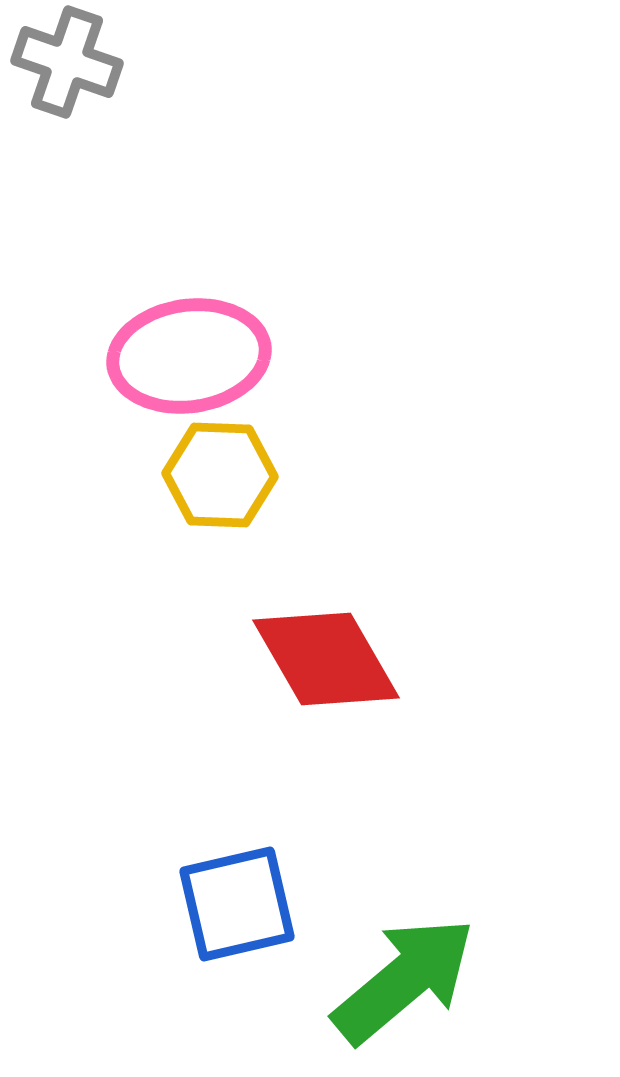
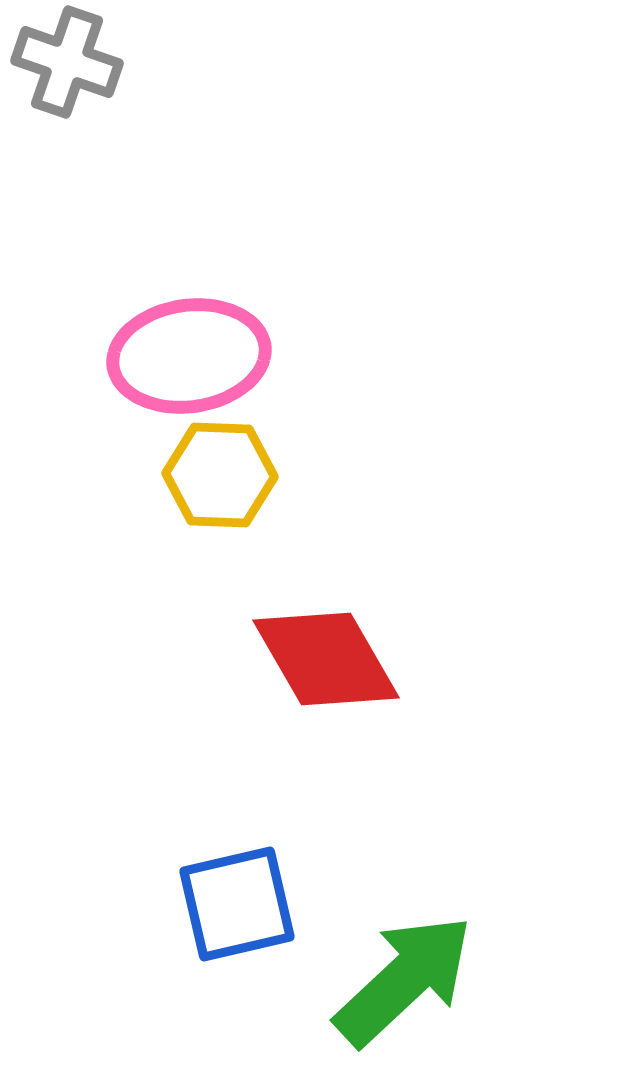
green arrow: rotated 3 degrees counterclockwise
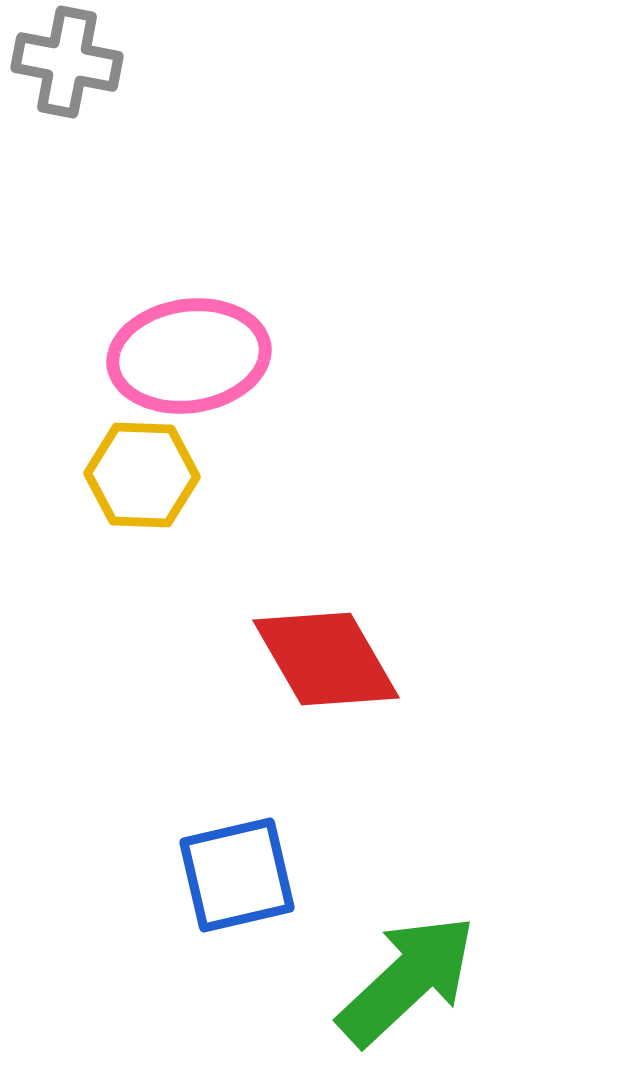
gray cross: rotated 8 degrees counterclockwise
yellow hexagon: moved 78 px left
blue square: moved 29 px up
green arrow: moved 3 px right
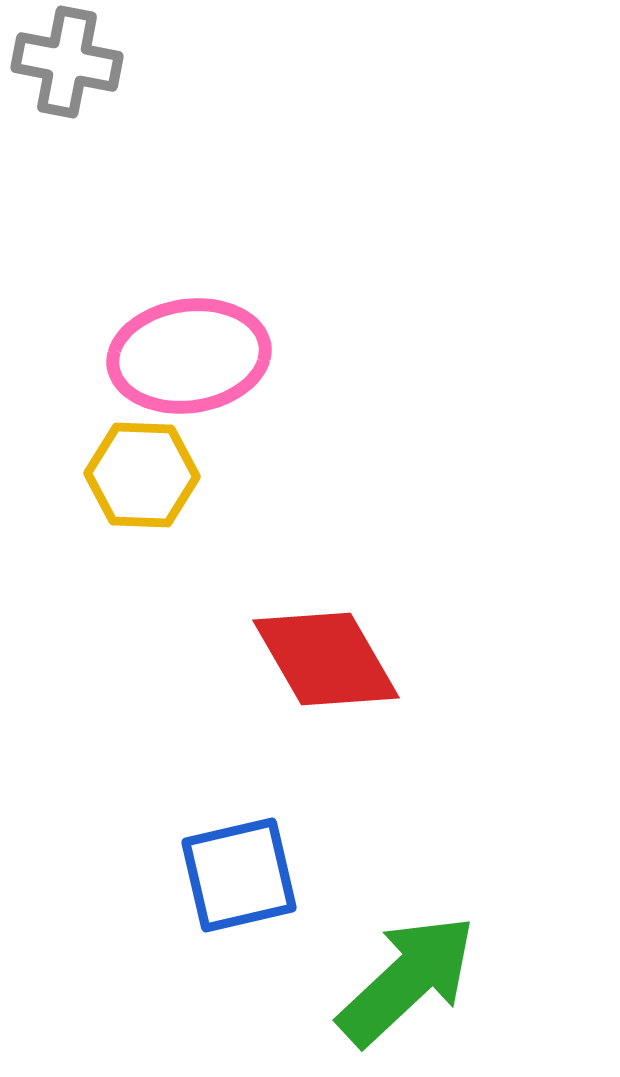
blue square: moved 2 px right
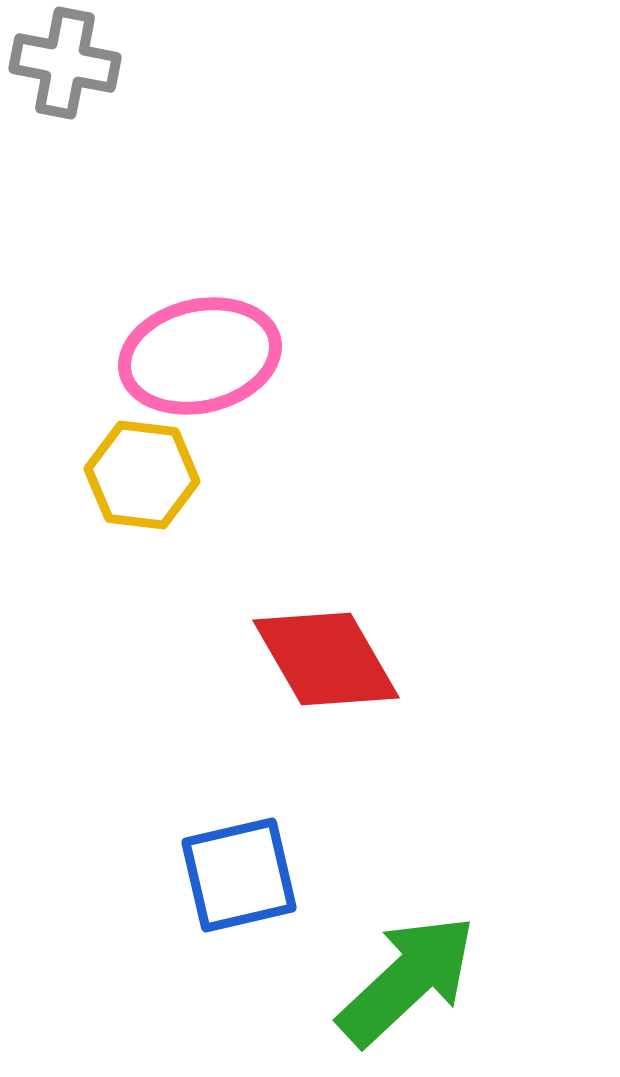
gray cross: moved 2 px left, 1 px down
pink ellipse: moved 11 px right; rotated 5 degrees counterclockwise
yellow hexagon: rotated 5 degrees clockwise
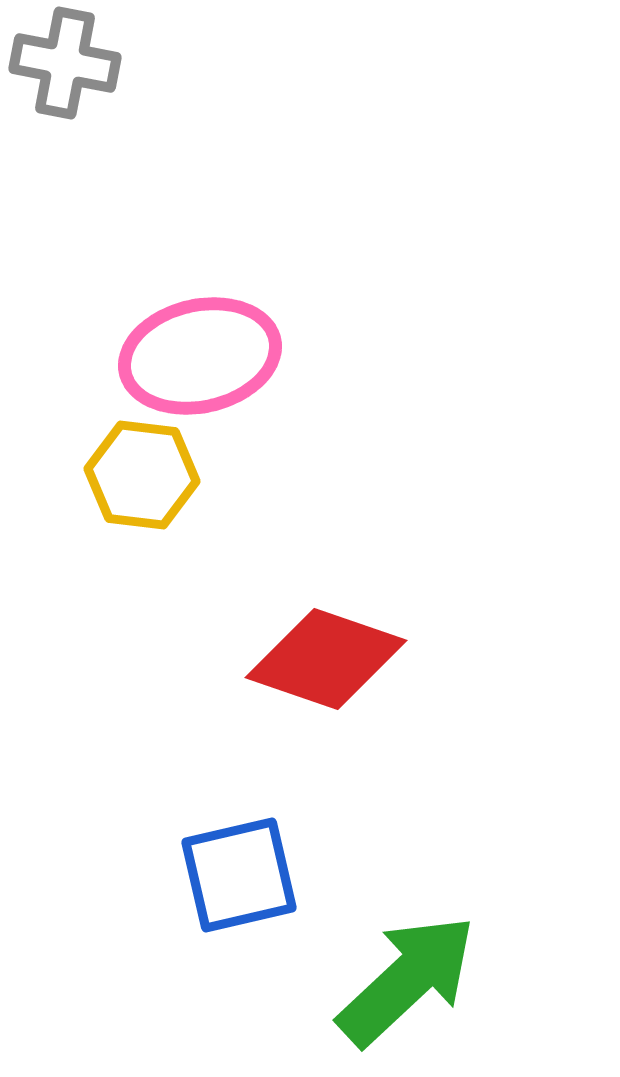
red diamond: rotated 41 degrees counterclockwise
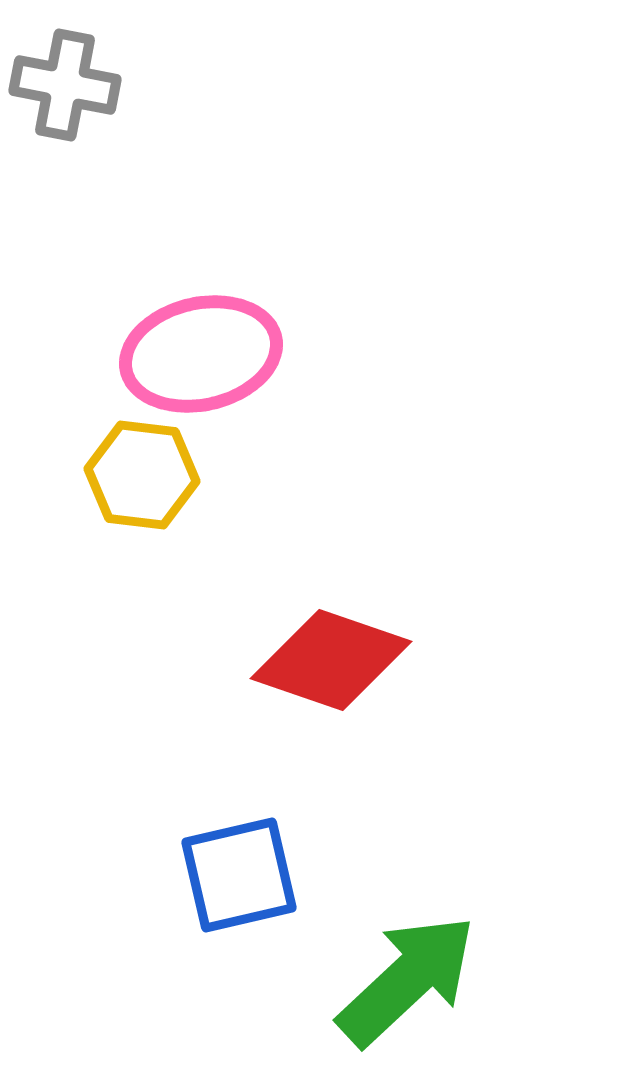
gray cross: moved 22 px down
pink ellipse: moved 1 px right, 2 px up
red diamond: moved 5 px right, 1 px down
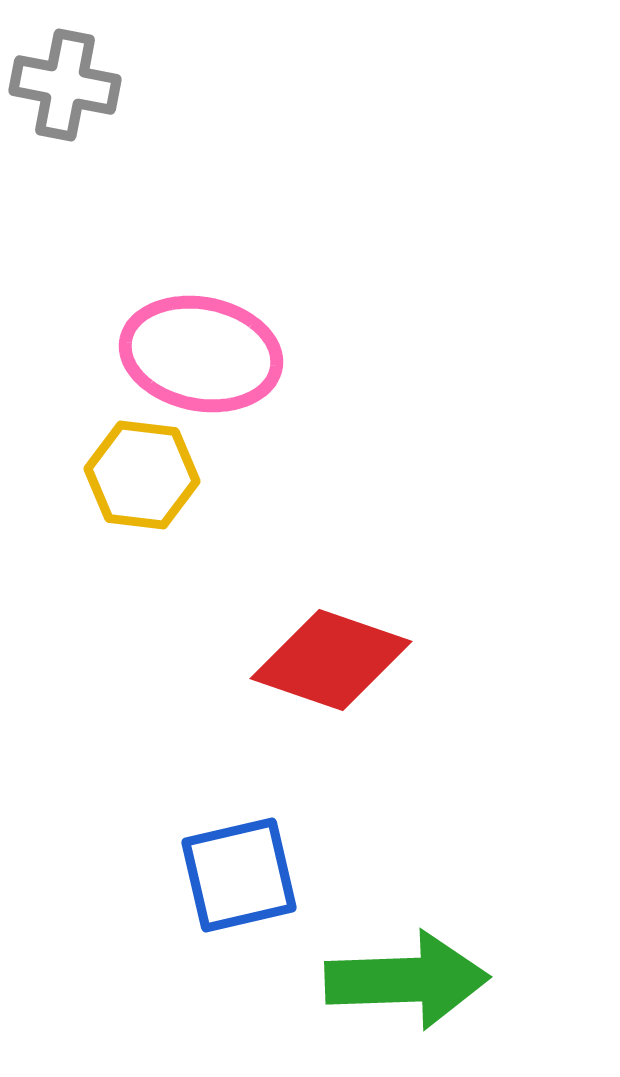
pink ellipse: rotated 24 degrees clockwise
green arrow: rotated 41 degrees clockwise
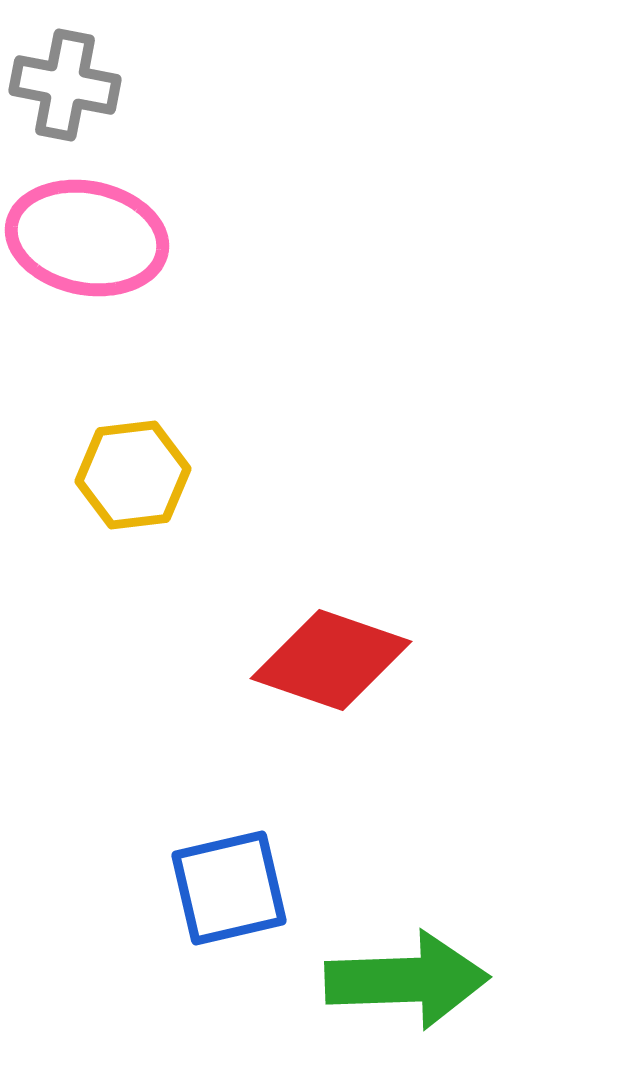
pink ellipse: moved 114 px left, 116 px up
yellow hexagon: moved 9 px left; rotated 14 degrees counterclockwise
blue square: moved 10 px left, 13 px down
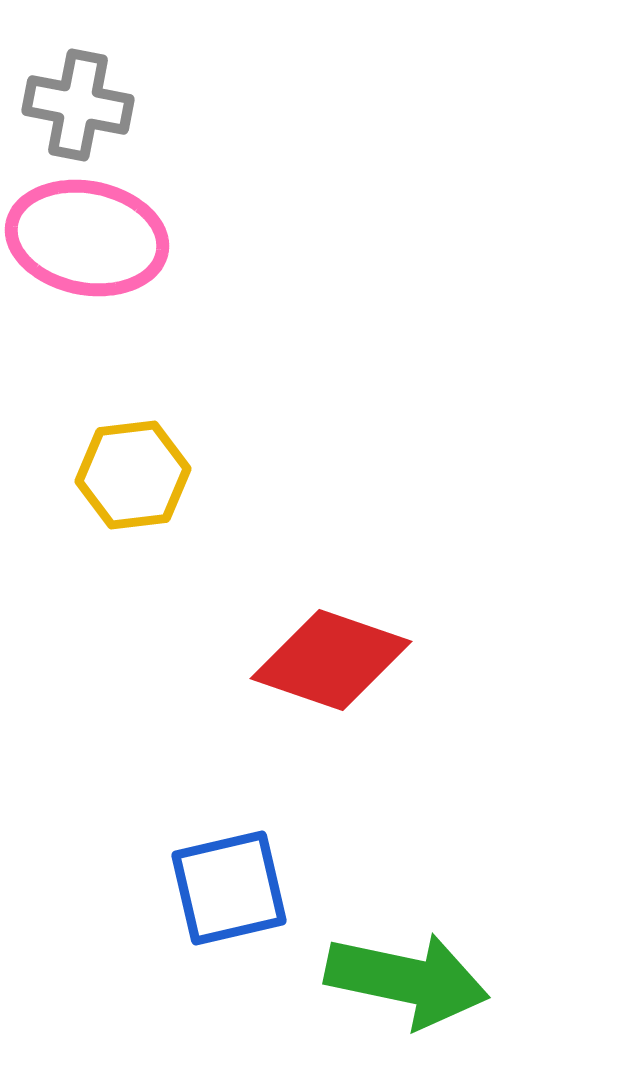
gray cross: moved 13 px right, 20 px down
green arrow: rotated 14 degrees clockwise
